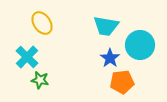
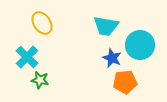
blue star: moved 2 px right; rotated 12 degrees counterclockwise
orange pentagon: moved 3 px right
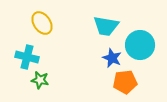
cyan cross: rotated 30 degrees counterclockwise
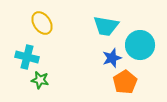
blue star: rotated 30 degrees clockwise
orange pentagon: rotated 25 degrees counterclockwise
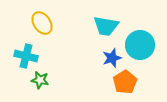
cyan cross: moved 1 px left, 1 px up
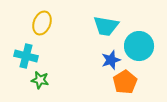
yellow ellipse: rotated 55 degrees clockwise
cyan circle: moved 1 px left, 1 px down
blue star: moved 1 px left, 2 px down
